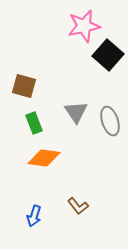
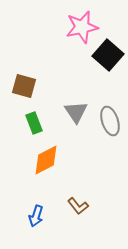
pink star: moved 2 px left, 1 px down
orange diamond: moved 2 px right, 2 px down; rotated 36 degrees counterclockwise
blue arrow: moved 2 px right
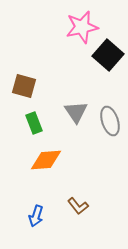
orange diamond: rotated 24 degrees clockwise
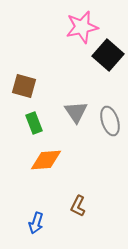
brown L-shape: rotated 65 degrees clockwise
blue arrow: moved 7 px down
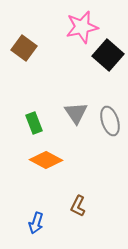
brown square: moved 38 px up; rotated 20 degrees clockwise
gray triangle: moved 1 px down
orange diamond: rotated 32 degrees clockwise
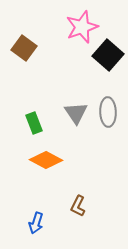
pink star: rotated 8 degrees counterclockwise
gray ellipse: moved 2 px left, 9 px up; rotated 16 degrees clockwise
